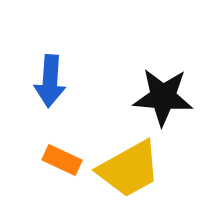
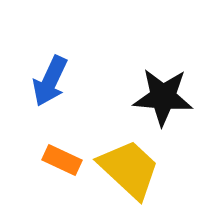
blue arrow: rotated 21 degrees clockwise
yellow trapezoid: rotated 108 degrees counterclockwise
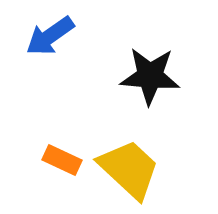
blue arrow: moved 45 px up; rotated 30 degrees clockwise
black star: moved 13 px left, 21 px up
